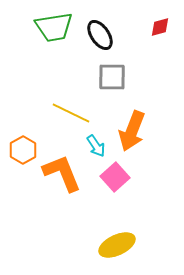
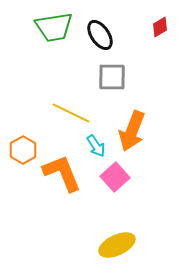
red diamond: rotated 15 degrees counterclockwise
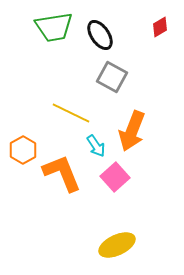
gray square: rotated 28 degrees clockwise
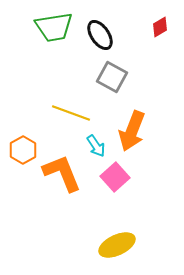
yellow line: rotated 6 degrees counterclockwise
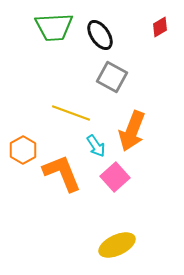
green trapezoid: rotated 6 degrees clockwise
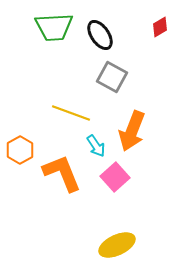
orange hexagon: moved 3 px left
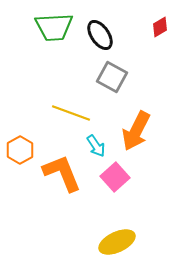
orange arrow: moved 4 px right; rotated 6 degrees clockwise
yellow ellipse: moved 3 px up
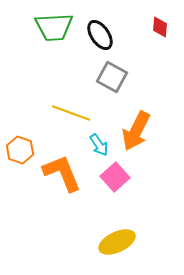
red diamond: rotated 55 degrees counterclockwise
cyan arrow: moved 3 px right, 1 px up
orange hexagon: rotated 12 degrees counterclockwise
